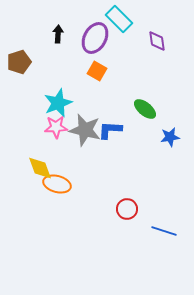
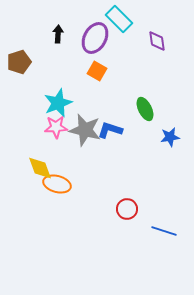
green ellipse: rotated 25 degrees clockwise
blue L-shape: rotated 15 degrees clockwise
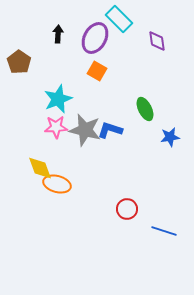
brown pentagon: rotated 20 degrees counterclockwise
cyan star: moved 4 px up
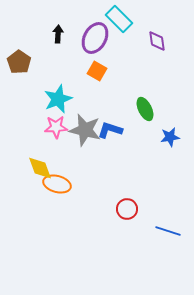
blue line: moved 4 px right
